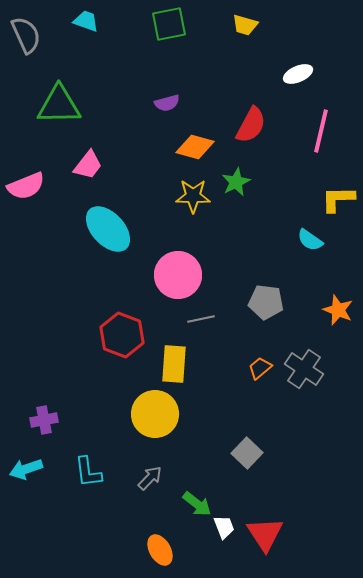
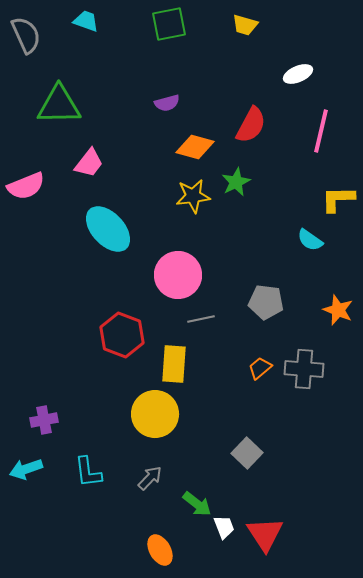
pink trapezoid: moved 1 px right, 2 px up
yellow star: rotated 8 degrees counterclockwise
gray cross: rotated 30 degrees counterclockwise
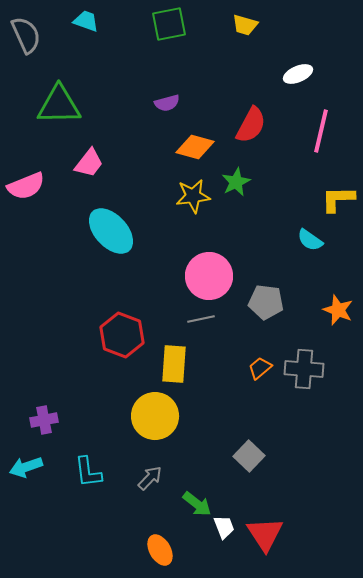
cyan ellipse: moved 3 px right, 2 px down
pink circle: moved 31 px right, 1 px down
yellow circle: moved 2 px down
gray square: moved 2 px right, 3 px down
cyan arrow: moved 2 px up
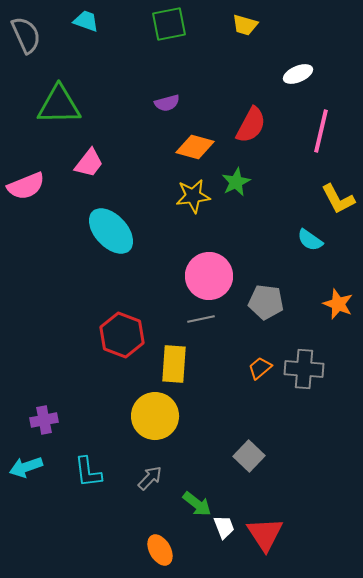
yellow L-shape: rotated 117 degrees counterclockwise
orange star: moved 6 px up
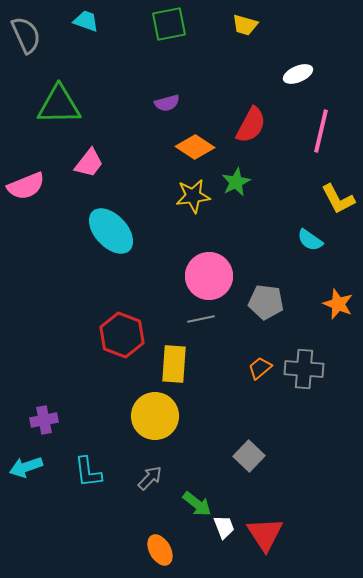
orange diamond: rotated 18 degrees clockwise
